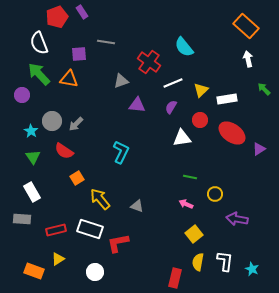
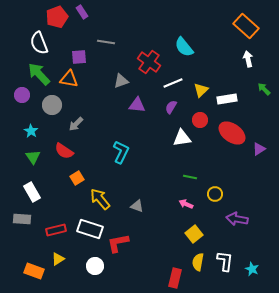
purple square at (79, 54): moved 3 px down
gray circle at (52, 121): moved 16 px up
white circle at (95, 272): moved 6 px up
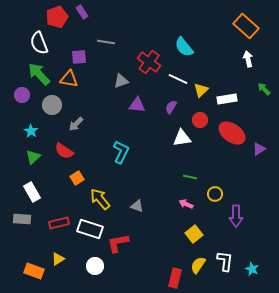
white line at (173, 83): moved 5 px right, 4 px up; rotated 48 degrees clockwise
green triangle at (33, 157): rotated 21 degrees clockwise
purple arrow at (237, 219): moved 1 px left, 3 px up; rotated 100 degrees counterclockwise
red rectangle at (56, 230): moved 3 px right, 7 px up
yellow semicircle at (198, 262): moved 3 px down; rotated 24 degrees clockwise
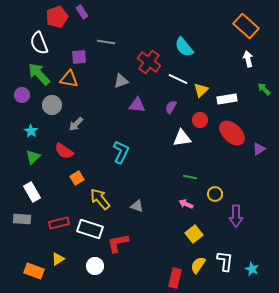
red ellipse at (232, 133): rotated 8 degrees clockwise
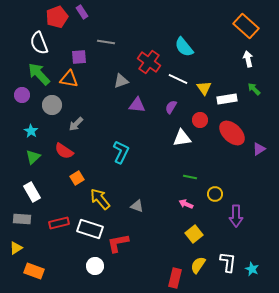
green arrow at (264, 89): moved 10 px left
yellow triangle at (201, 90): moved 3 px right, 2 px up; rotated 21 degrees counterclockwise
yellow triangle at (58, 259): moved 42 px left, 11 px up
white L-shape at (225, 261): moved 3 px right, 1 px down
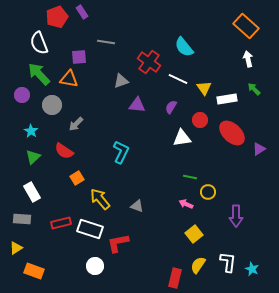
yellow circle at (215, 194): moved 7 px left, 2 px up
red rectangle at (59, 223): moved 2 px right
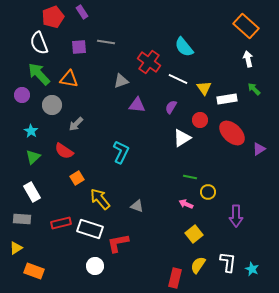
red pentagon at (57, 17): moved 4 px left
purple square at (79, 57): moved 10 px up
white triangle at (182, 138): rotated 24 degrees counterclockwise
